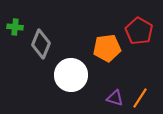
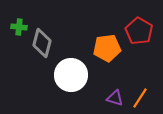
green cross: moved 4 px right
gray diamond: moved 1 px right, 1 px up; rotated 8 degrees counterclockwise
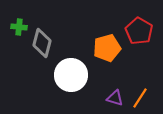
orange pentagon: rotated 8 degrees counterclockwise
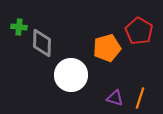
gray diamond: rotated 12 degrees counterclockwise
orange line: rotated 15 degrees counterclockwise
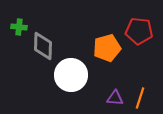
red pentagon: rotated 24 degrees counterclockwise
gray diamond: moved 1 px right, 3 px down
purple triangle: rotated 12 degrees counterclockwise
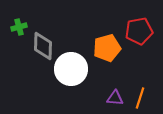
green cross: rotated 21 degrees counterclockwise
red pentagon: rotated 16 degrees counterclockwise
white circle: moved 6 px up
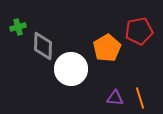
green cross: moved 1 px left
orange pentagon: rotated 16 degrees counterclockwise
orange line: rotated 35 degrees counterclockwise
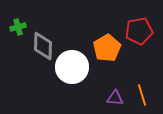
white circle: moved 1 px right, 2 px up
orange line: moved 2 px right, 3 px up
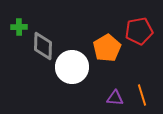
green cross: moved 1 px right; rotated 14 degrees clockwise
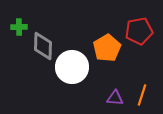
orange line: rotated 35 degrees clockwise
